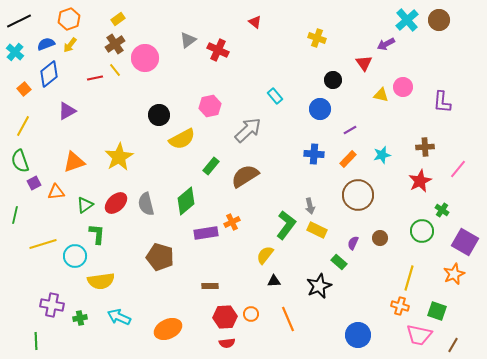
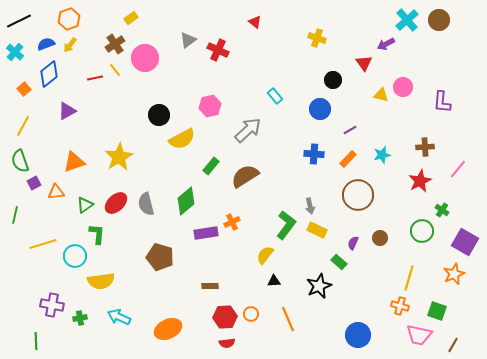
yellow rectangle at (118, 19): moved 13 px right, 1 px up
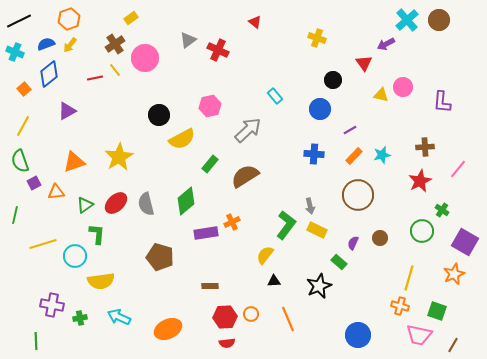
cyan cross at (15, 52): rotated 18 degrees counterclockwise
orange rectangle at (348, 159): moved 6 px right, 3 px up
green rectangle at (211, 166): moved 1 px left, 2 px up
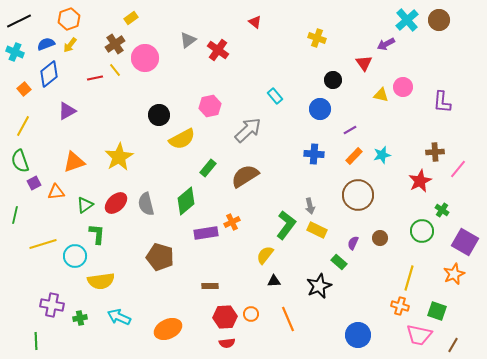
red cross at (218, 50): rotated 10 degrees clockwise
brown cross at (425, 147): moved 10 px right, 5 px down
green rectangle at (210, 164): moved 2 px left, 4 px down
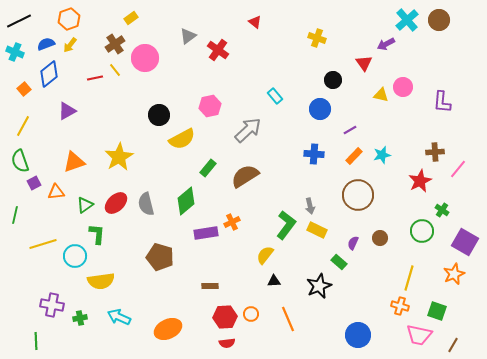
gray triangle at (188, 40): moved 4 px up
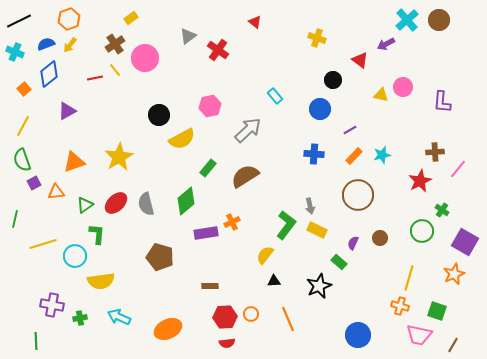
red triangle at (364, 63): moved 4 px left, 3 px up; rotated 18 degrees counterclockwise
green semicircle at (20, 161): moved 2 px right, 1 px up
green line at (15, 215): moved 4 px down
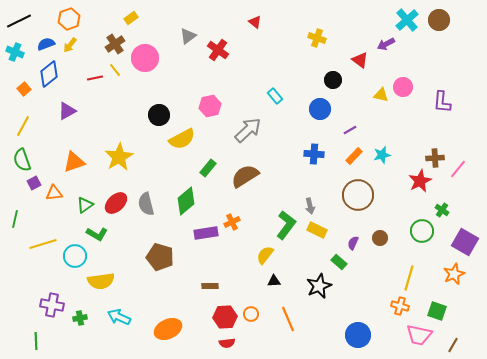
brown cross at (435, 152): moved 6 px down
orange triangle at (56, 192): moved 2 px left, 1 px down
green L-shape at (97, 234): rotated 115 degrees clockwise
